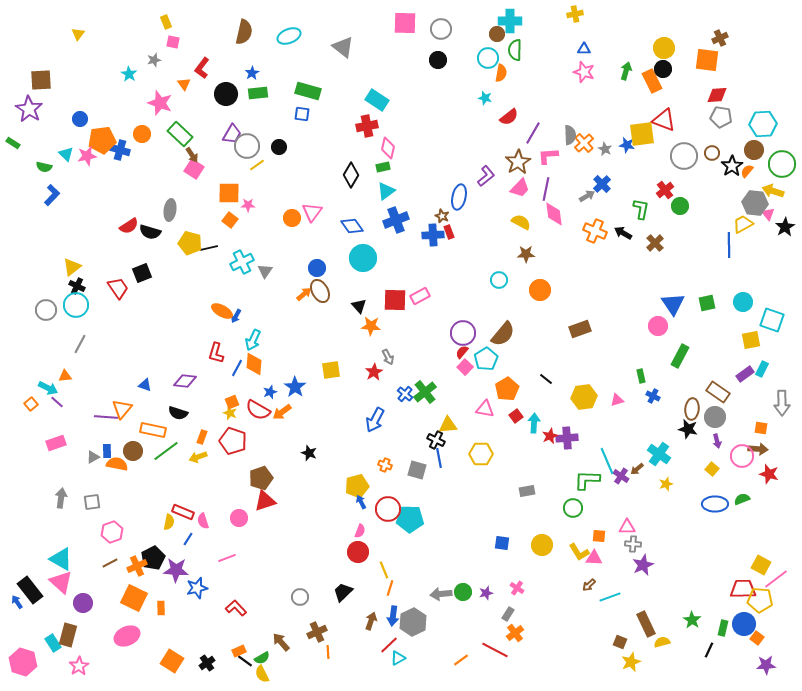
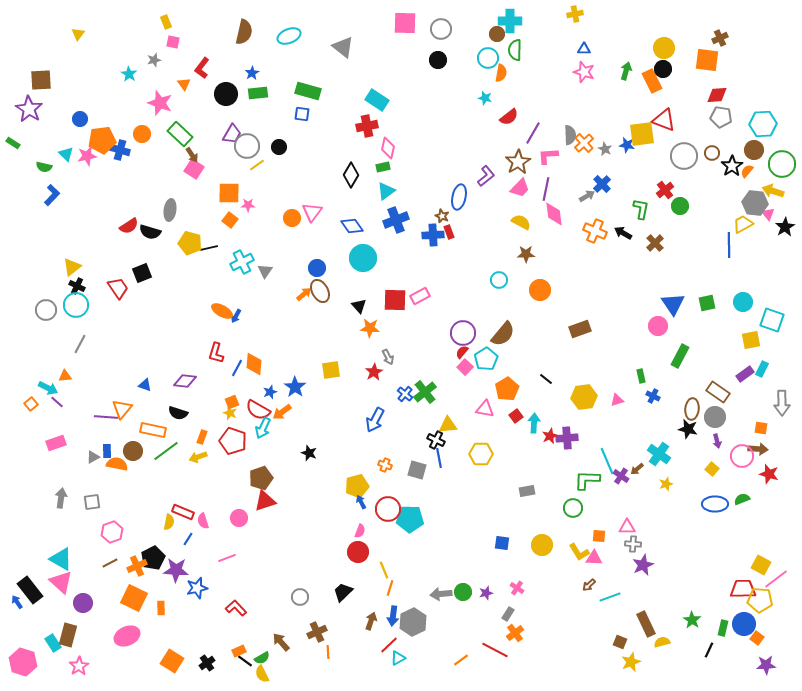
orange star at (371, 326): moved 1 px left, 2 px down
cyan arrow at (253, 340): moved 10 px right, 88 px down
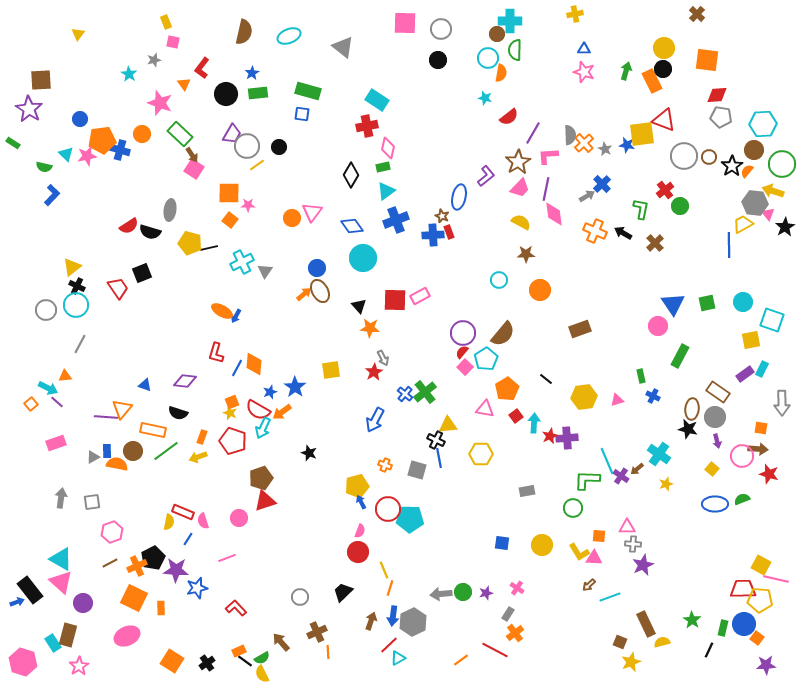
brown cross at (720, 38): moved 23 px left, 24 px up; rotated 21 degrees counterclockwise
brown circle at (712, 153): moved 3 px left, 4 px down
gray arrow at (388, 357): moved 5 px left, 1 px down
pink line at (776, 579): rotated 50 degrees clockwise
blue arrow at (17, 602): rotated 104 degrees clockwise
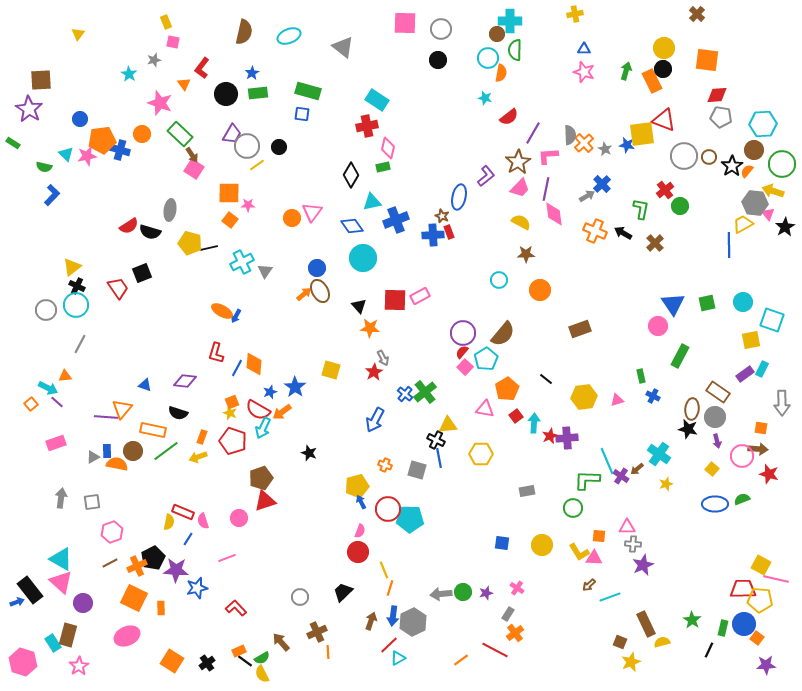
cyan triangle at (386, 191): moved 14 px left, 11 px down; rotated 24 degrees clockwise
yellow square at (331, 370): rotated 24 degrees clockwise
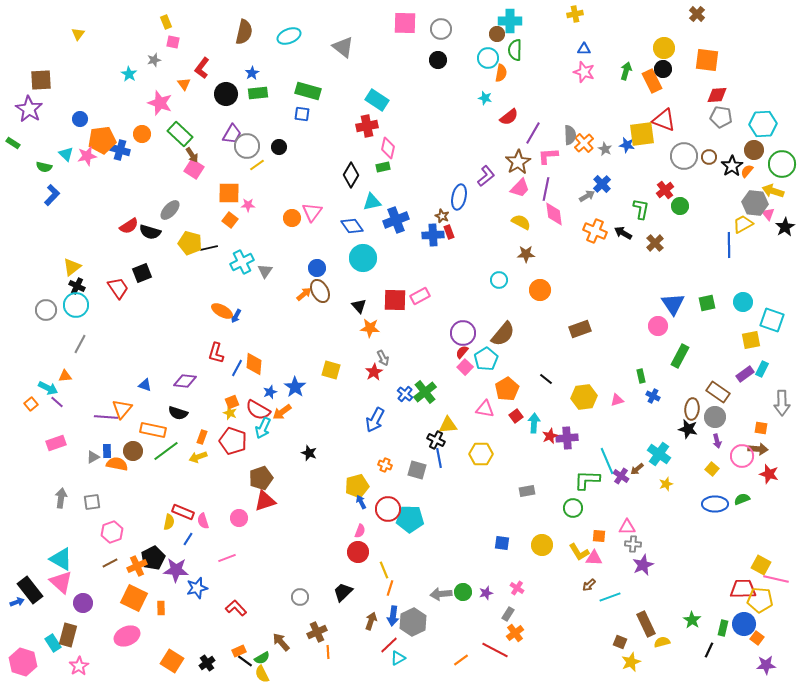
gray ellipse at (170, 210): rotated 35 degrees clockwise
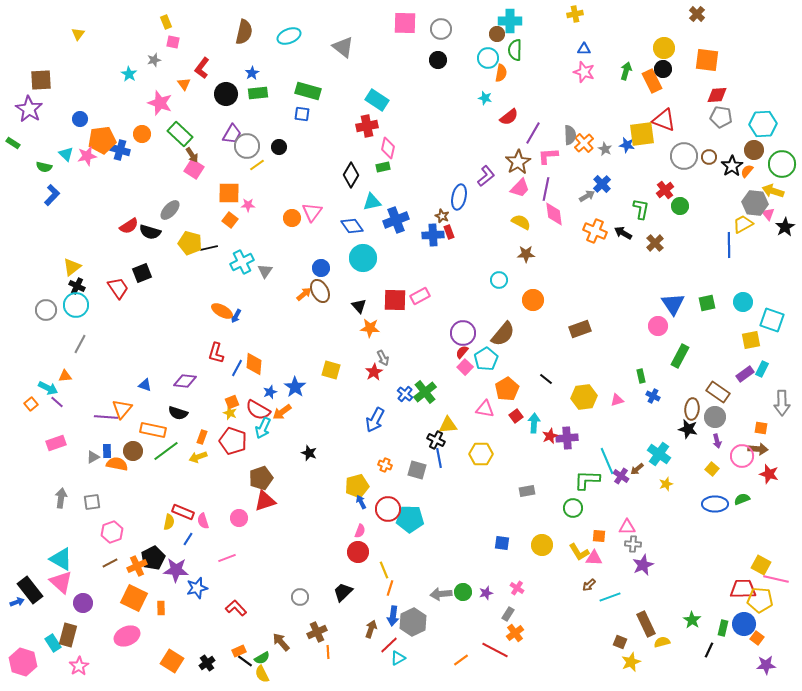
blue circle at (317, 268): moved 4 px right
orange circle at (540, 290): moved 7 px left, 10 px down
brown arrow at (371, 621): moved 8 px down
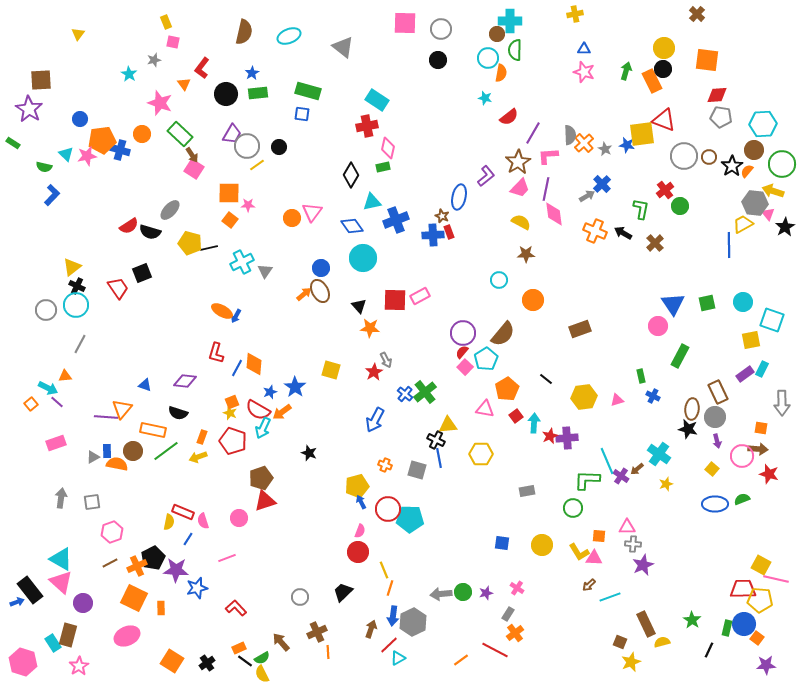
gray arrow at (383, 358): moved 3 px right, 2 px down
brown rectangle at (718, 392): rotated 30 degrees clockwise
green rectangle at (723, 628): moved 4 px right
orange rectangle at (239, 651): moved 3 px up
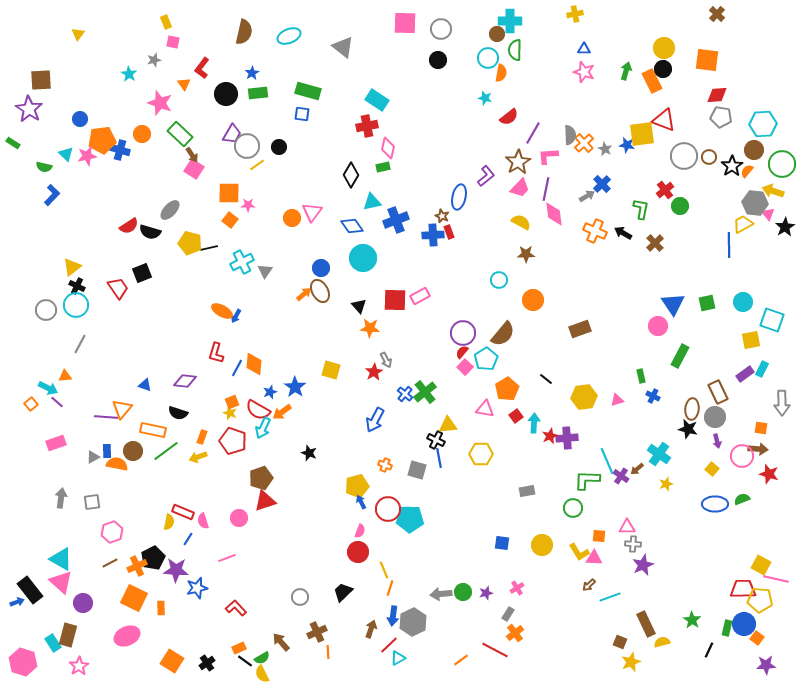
brown cross at (697, 14): moved 20 px right
pink cross at (517, 588): rotated 24 degrees clockwise
